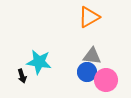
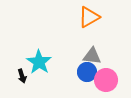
cyan star: rotated 25 degrees clockwise
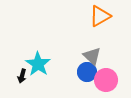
orange triangle: moved 11 px right, 1 px up
gray triangle: rotated 36 degrees clockwise
cyan star: moved 1 px left, 2 px down
black arrow: rotated 32 degrees clockwise
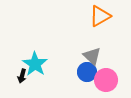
cyan star: moved 3 px left
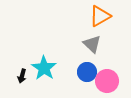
gray triangle: moved 12 px up
cyan star: moved 9 px right, 4 px down
pink circle: moved 1 px right, 1 px down
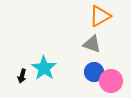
gray triangle: rotated 24 degrees counterclockwise
blue circle: moved 7 px right
pink circle: moved 4 px right
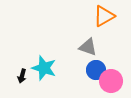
orange triangle: moved 4 px right
gray triangle: moved 4 px left, 3 px down
cyan star: rotated 15 degrees counterclockwise
blue circle: moved 2 px right, 2 px up
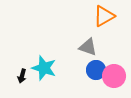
pink circle: moved 3 px right, 5 px up
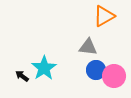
gray triangle: rotated 12 degrees counterclockwise
cyan star: rotated 20 degrees clockwise
black arrow: rotated 112 degrees clockwise
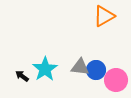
gray triangle: moved 8 px left, 20 px down
cyan star: moved 1 px right, 1 px down
pink circle: moved 2 px right, 4 px down
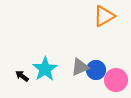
gray triangle: rotated 30 degrees counterclockwise
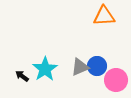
orange triangle: rotated 25 degrees clockwise
blue circle: moved 1 px right, 4 px up
